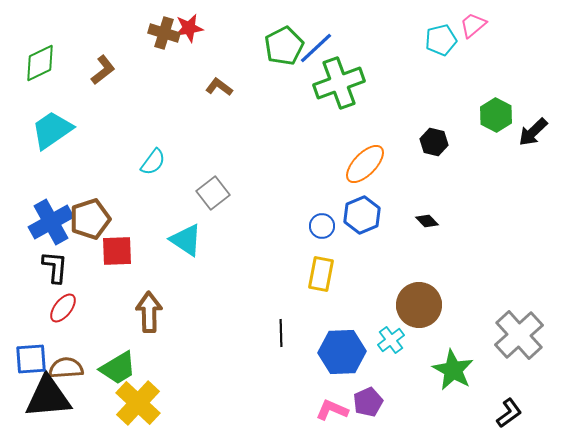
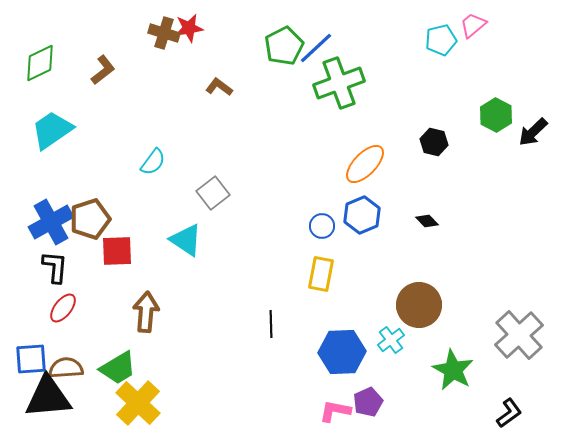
brown arrow at (149, 312): moved 3 px left; rotated 6 degrees clockwise
black line at (281, 333): moved 10 px left, 9 px up
pink L-shape at (332, 410): moved 3 px right, 1 px down; rotated 12 degrees counterclockwise
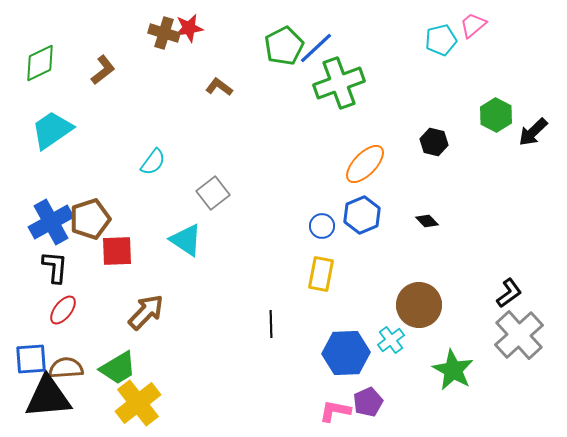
red ellipse at (63, 308): moved 2 px down
brown arrow at (146, 312): rotated 39 degrees clockwise
blue hexagon at (342, 352): moved 4 px right, 1 px down
yellow cross at (138, 403): rotated 9 degrees clockwise
black L-shape at (509, 413): moved 120 px up
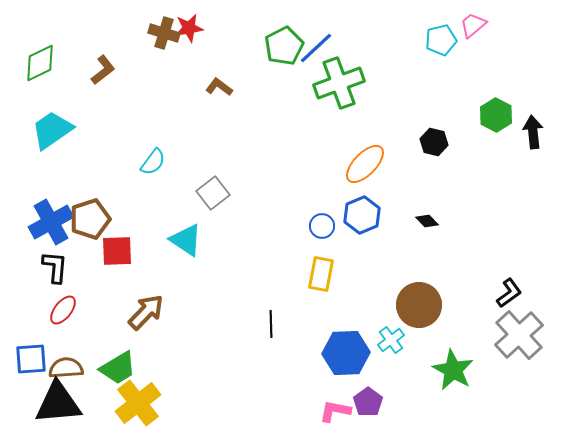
black arrow at (533, 132): rotated 128 degrees clockwise
black triangle at (48, 397): moved 10 px right, 6 px down
purple pentagon at (368, 402): rotated 12 degrees counterclockwise
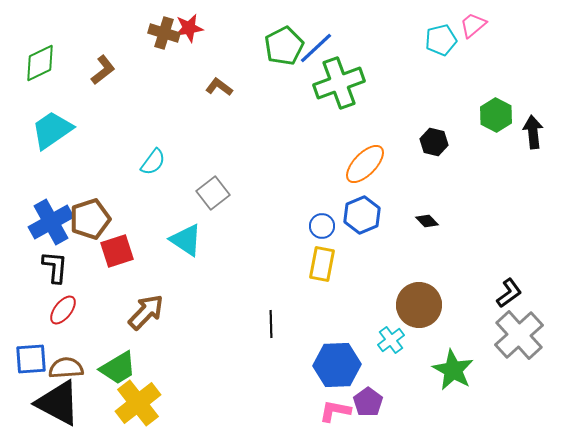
red square at (117, 251): rotated 16 degrees counterclockwise
yellow rectangle at (321, 274): moved 1 px right, 10 px up
blue hexagon at (346, 353): moved 9 px left, 12 px down
black triangle at (58, 403): rotated 33 degrees clockwise
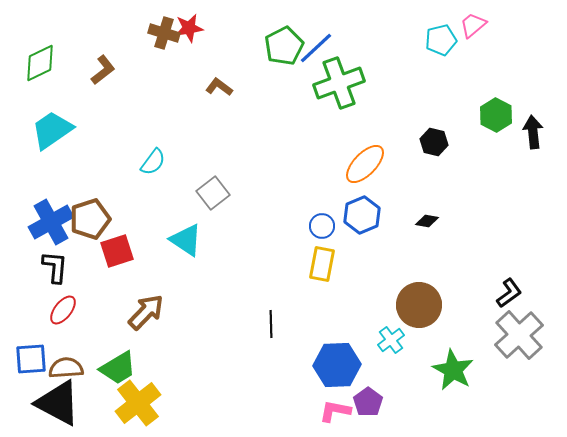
black diamond at (427, 221): rotated 35 degrees counterclockwise
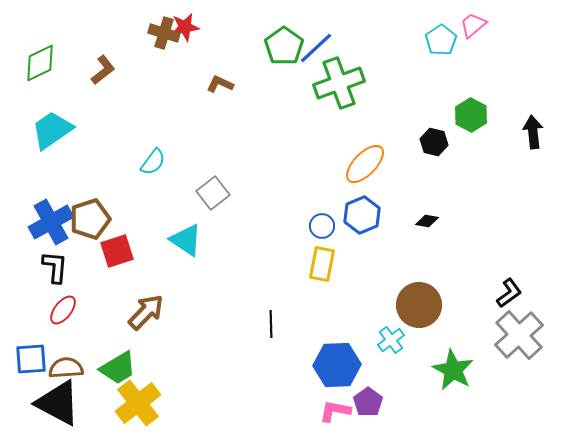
red star at (189, 28): moved 4 px left, 1 px up
cyan pentagon at (441, 40): rotated 20 degrees counterclockwise
green pentagon at (284, 46): rotated 9 degrees counterclockwise
brown L-shape at (219, 87): moved 1 px right, 3 px up; rotated 12 degrees counterclockwise
green hexagon at (496, 115): moved 25 px left
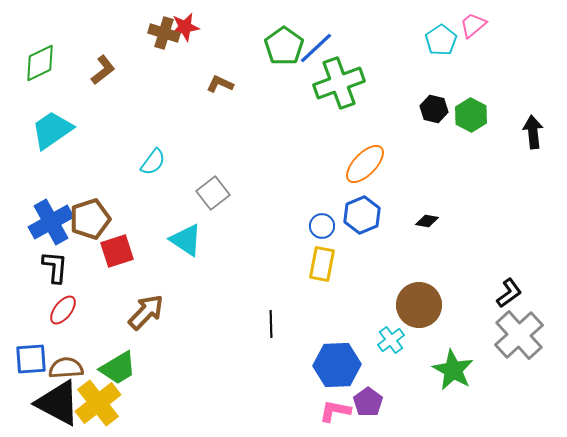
black hexagon at (434, 142): moved 33 px up
yellow cross at (138, 403): moved 40 px left
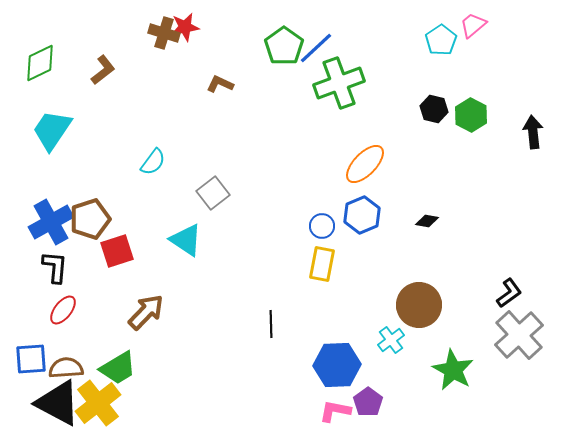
cyan trapezoid at (52, 130): rotated 21 degrees counterclockwise
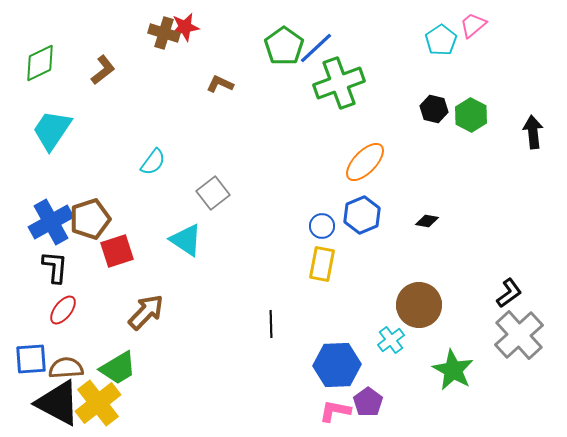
orange ellipse at (365, 164): moved 2 px up
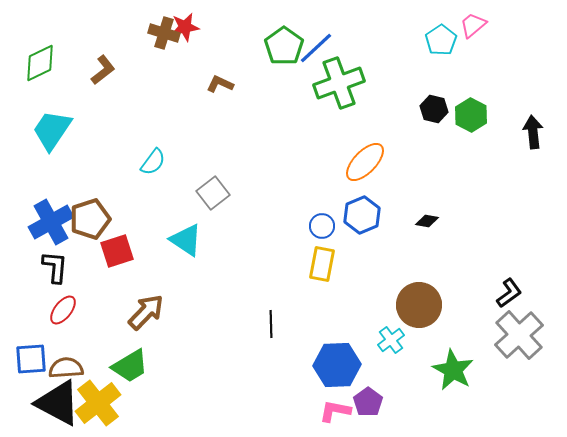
green trapezoid at (118, 368): moved 12 px right, 2 px up
